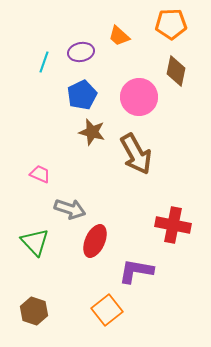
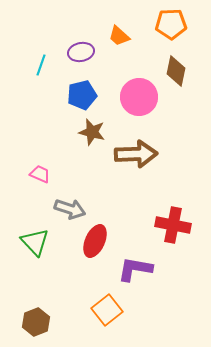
cyan line: moved 3 px left, 3 px down
blue pentagon: rotated 12 degrees clockwise
brown arrow: rotated 63 degrees counterclockwise
purple L-shape: moved 1 px left, 2 px up
brown hexagon: moved 2 px right, 11 px down; rotated 20 degrees clockwise
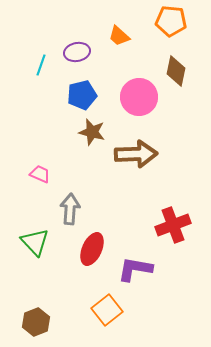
orange pentagon: moved 3 px up; rotated 8 degrees clockwise
purple ellipse: moved 4 px left
gray arrow: rotated 104 degrees counterclockwise
red cross: rotated 32 degrees counterclockwise
red ellipse: moved 3 px left, 8 px down
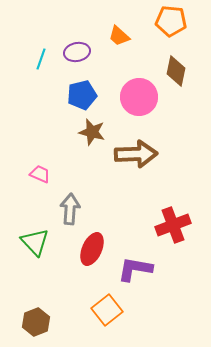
cyan line: moved 6 px up
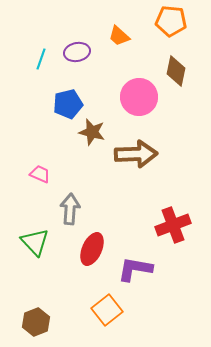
blue pentagon: moved 14 px left, 9 px down
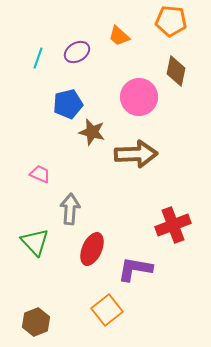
purple ellipse: rotated 20 degrees counterclockwise
cyan line: moved 3 px left, 1 px up
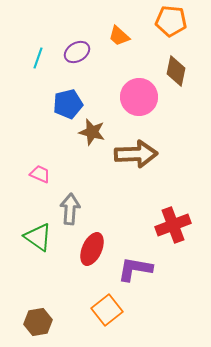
green triangle: moved 3 px right, 5 px up; rotated 12 degrees counterclockwise
brown hexagon: moved 2 px right; rotated 12 degrees clockwise
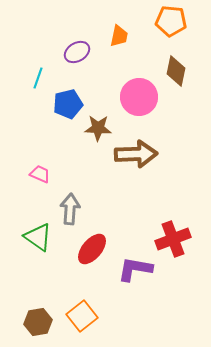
orange trapezoid: rotated 120 degrees counterclockwise
cyan line: moved 20 px down
brown star: moved 6 px right, 4 px up; rotated 12 degrees counterclockwise
red cross: moved 14 px down
red ellipse: rotated 16 degrees clockwise
orange square: moved 25 px left, 6 px down
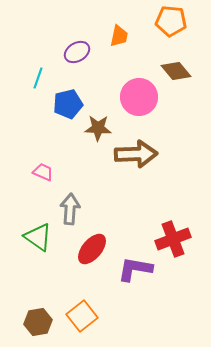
brown diamond: rotated 52 degrees counterclockwise
pink trapezoid: moved 3 px right, 2 px up
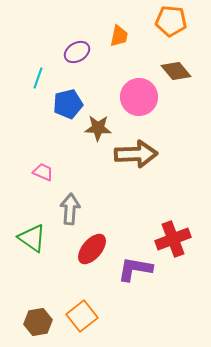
green triangle: moved 6 px left, 1 px down
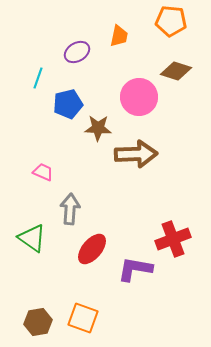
brown diamond: rotated 32 degrees counterclockwise
orange square: moved 1 px right, 2 px down; rotated 32 degrees counterclockwise
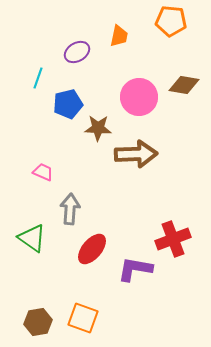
brown diamond: moved 8 px right, 14 px down; rotated 8 degrees counterclockwise
